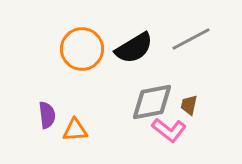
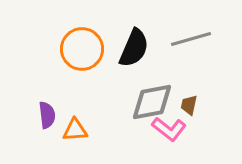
gray line: rotated 12 degrees clockwise
black semicircle: rotated 36 degrees counterclockwise
pink L-shape: moved 1 px up
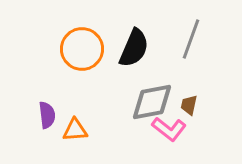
gray line: rotated 54 degrees counterclockwise
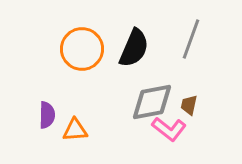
purple semicircle: rotated 8 degrees clockwise
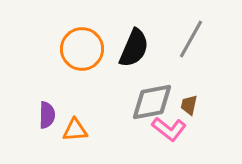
gray line: rotated 9 degrees clockwise
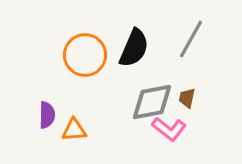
orange circle: moved 3 px right, 6 px down
brown trapezoid: moved 2 px left, 7 px up
orange triangle: moved 1 px left
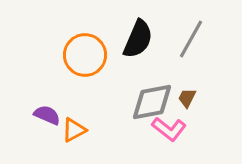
black semicircle: moved 4 px right, 9 px up
brown trapezoid: rotated 15 degrees clockwise
purple semicircle: rotated 68 degrees counterclockwise
orange triangle: rotated 24 degrees counterclockwise
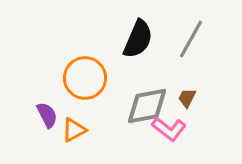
orange circle: moved 23 px down
gray diamond: moved 5 px left, 4 px down
purple semicircle: rotated 40 degrees clockwise
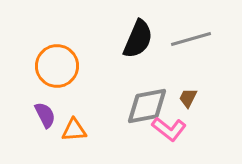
gray line: rotated 45 degrees clockwise
orange circle: moved 28 px left, 12 px up
brown trapezoid: moved 1 px right
purple semicircle: moved 2 px left
orange triangle: rotated 24 degrees clockwise
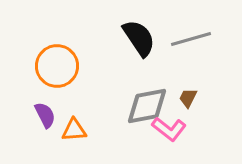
black semicircle: moved 1 px right, 1 px up; rotated 57 degrees counterclockwise
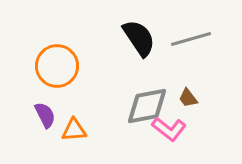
brown trapezoid: rotated 65 degrees counterclockwise
